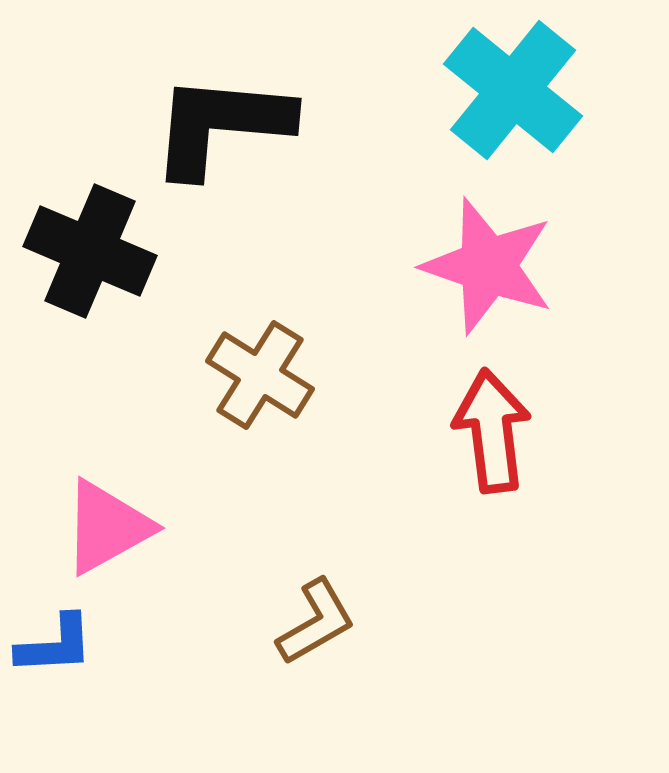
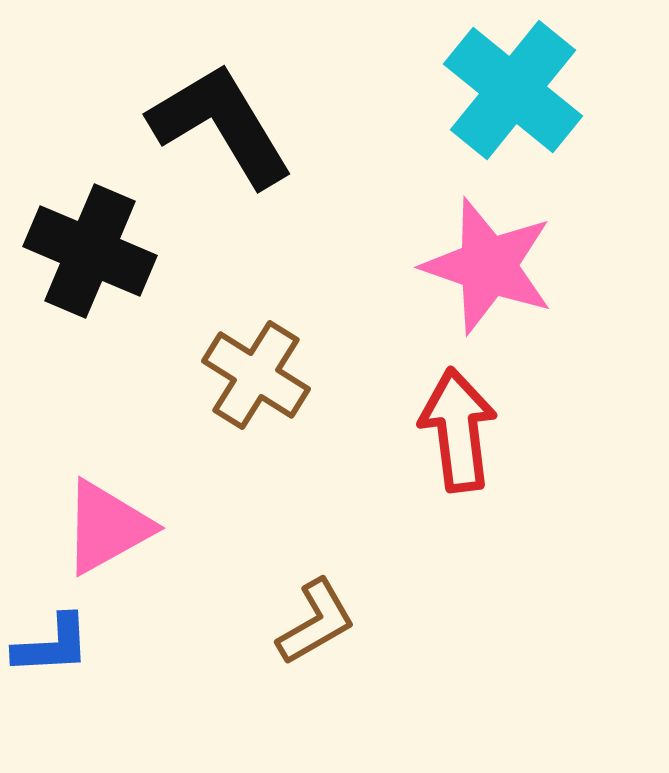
black L-shape: rotated 54 degrees clockwise
brown cross: moved 4 px left
red arrow: moved 34 px left, 1 px up
blue L-shape: moved 3 px left
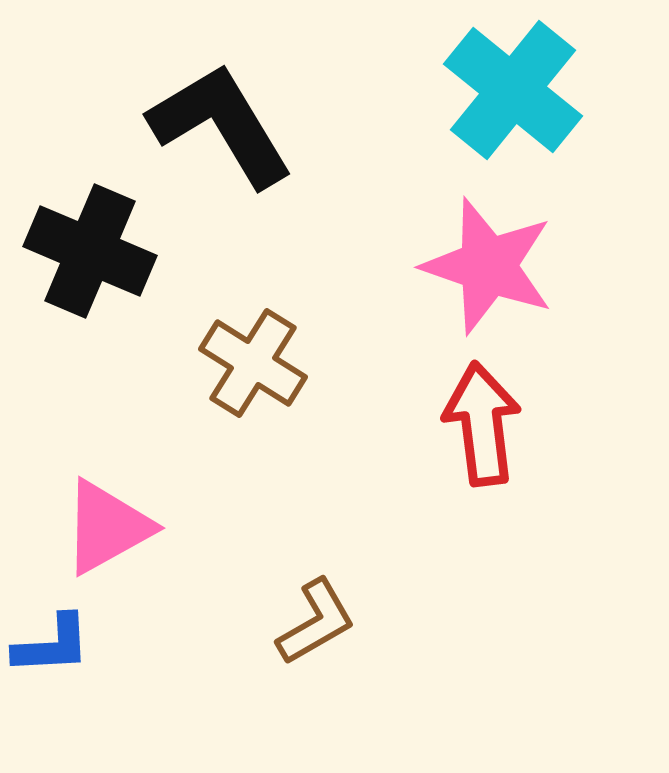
brown cross: moved 3 px left, 12 px up
red arrow: moved 24 px right, 6 px up
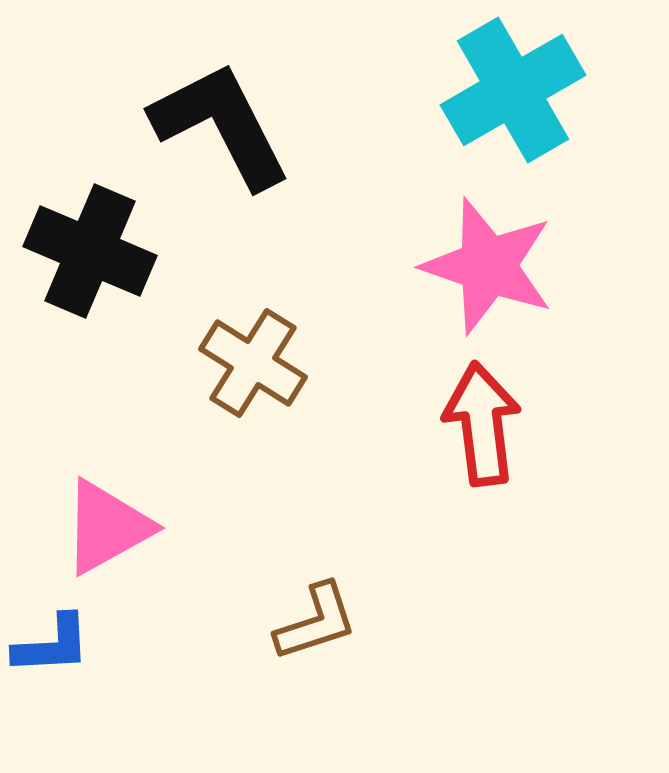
cyan cross: rotated 21 degrees clockwise
black L-shape: rotated 4 degrees clockwise
brown L-shape: rotated 12 degrees clockwise
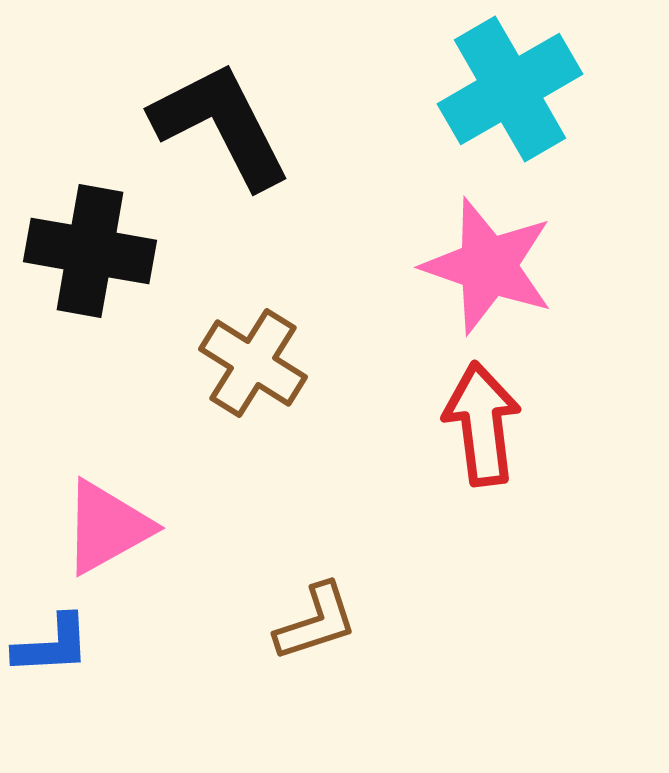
cyan cross: moved 3 px left, 1 px up
black cross: rotated 13 degrees counterclockwise
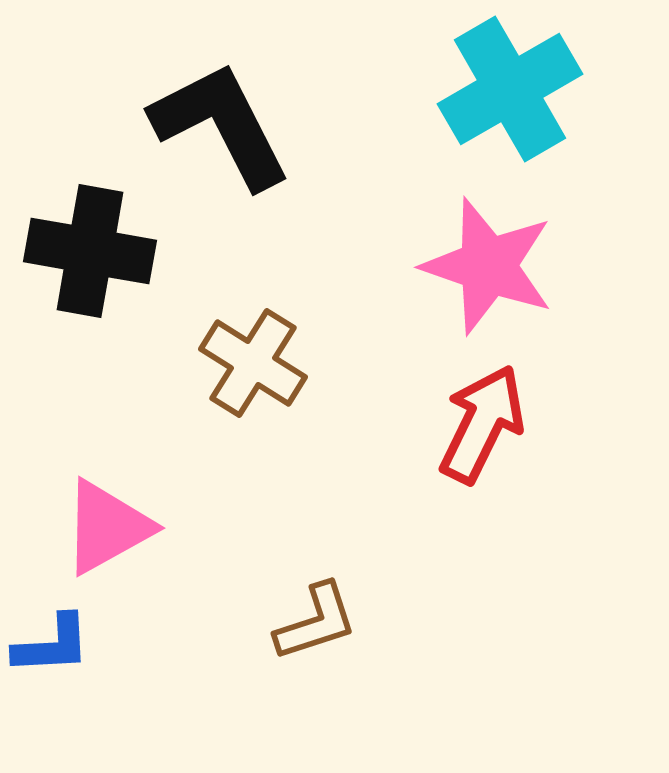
red arrow: rotated 33 degrees clockwise
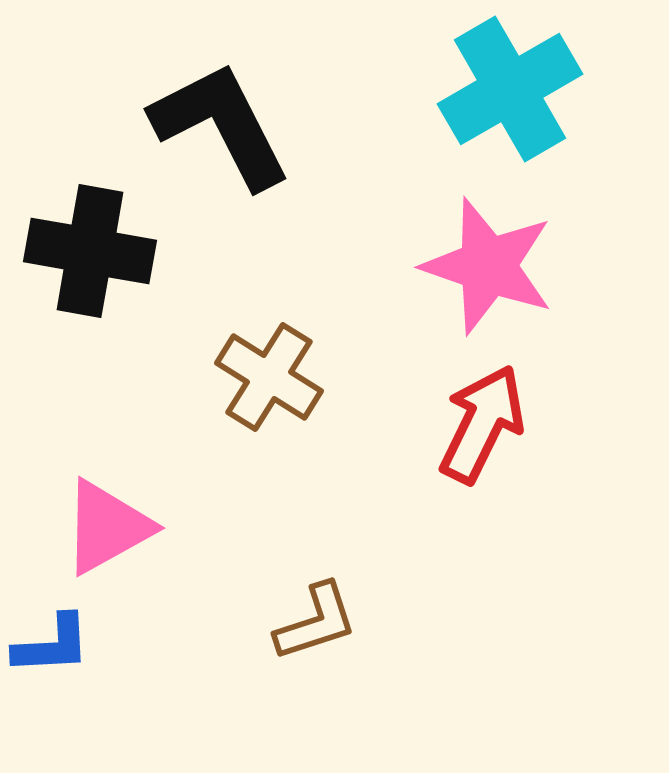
brown cross: moved 16 px right, 14 px down
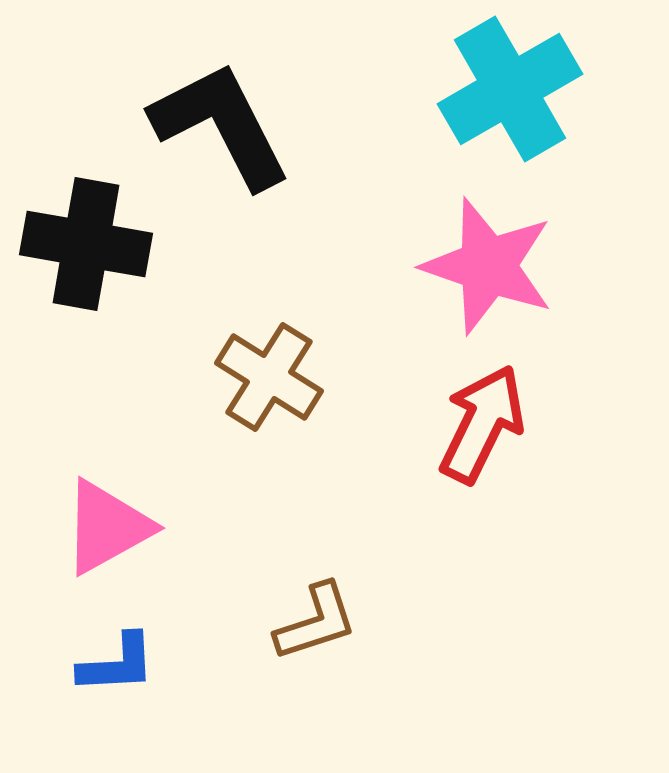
black cross: moved 4 px left, 7 px up
blue L-shape: moved 65 px right, 19 px down
